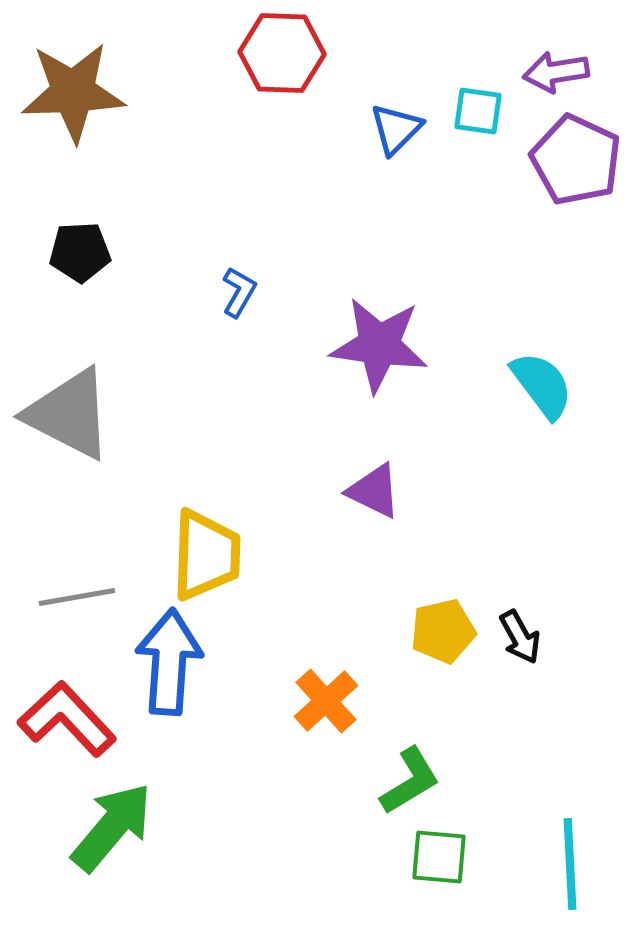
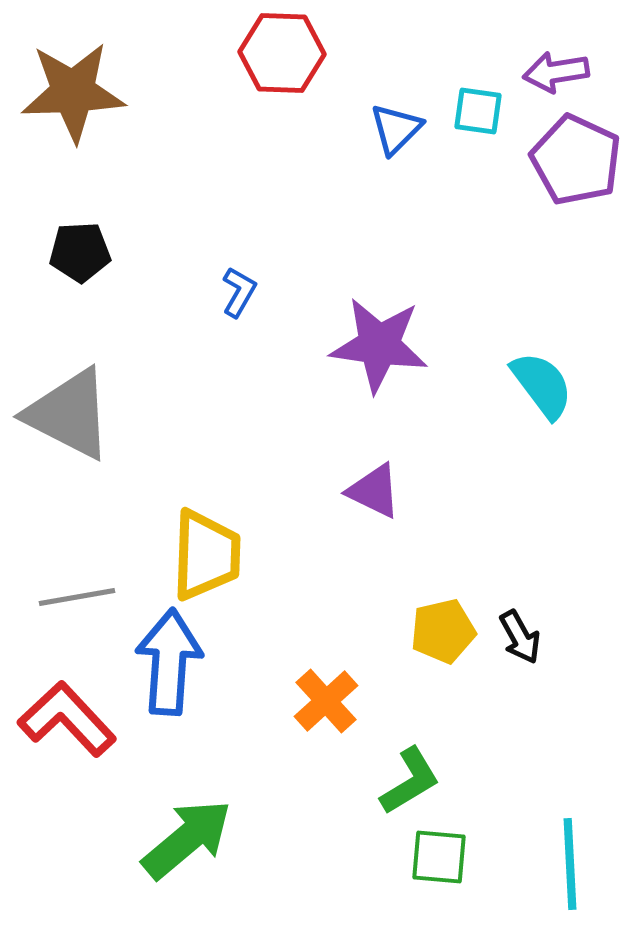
green arrow: moved 75 px right, 12 px down; rotated 10 degrees clockwise
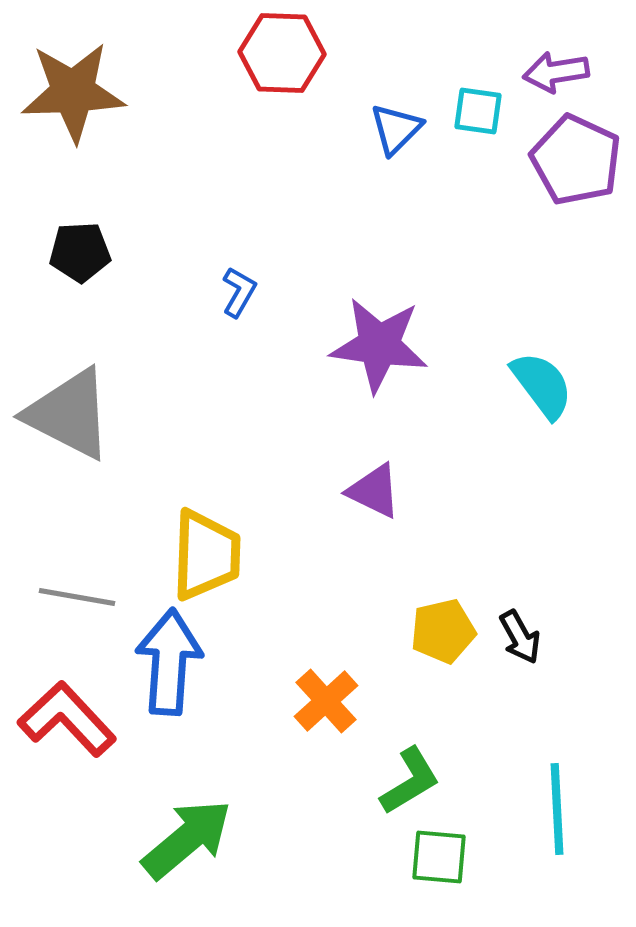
gray line: rotated 20 degrees clockwise
cyan line: moved 13 px left, 55 px up
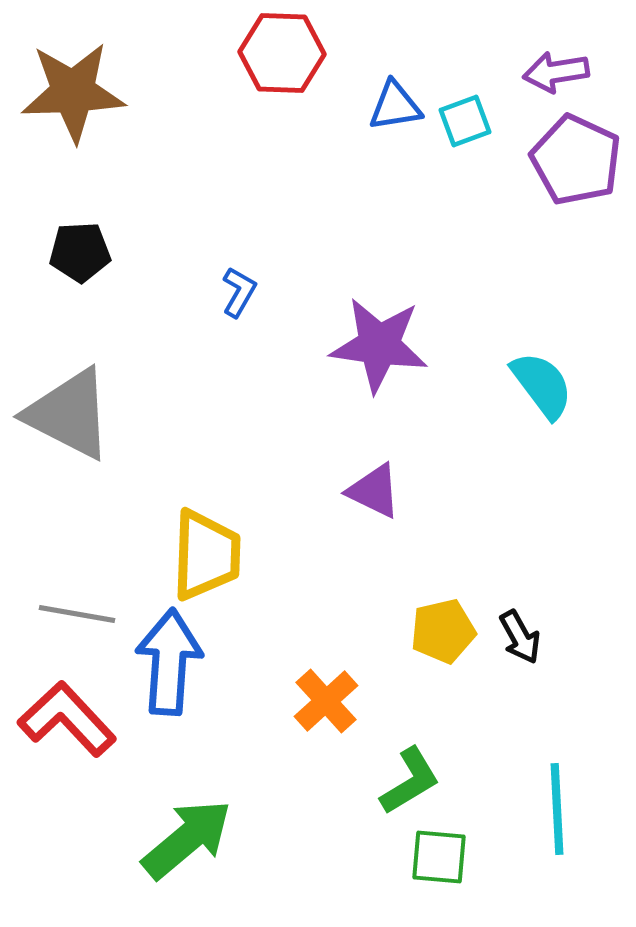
cyan square: moved 13 px left, 10 px down; rotated 28 degrees counterclockwise
blue triangle: moved 1 px left, 23 px up; rotated 36 degrees clockwise
gray line: moved 17 px down
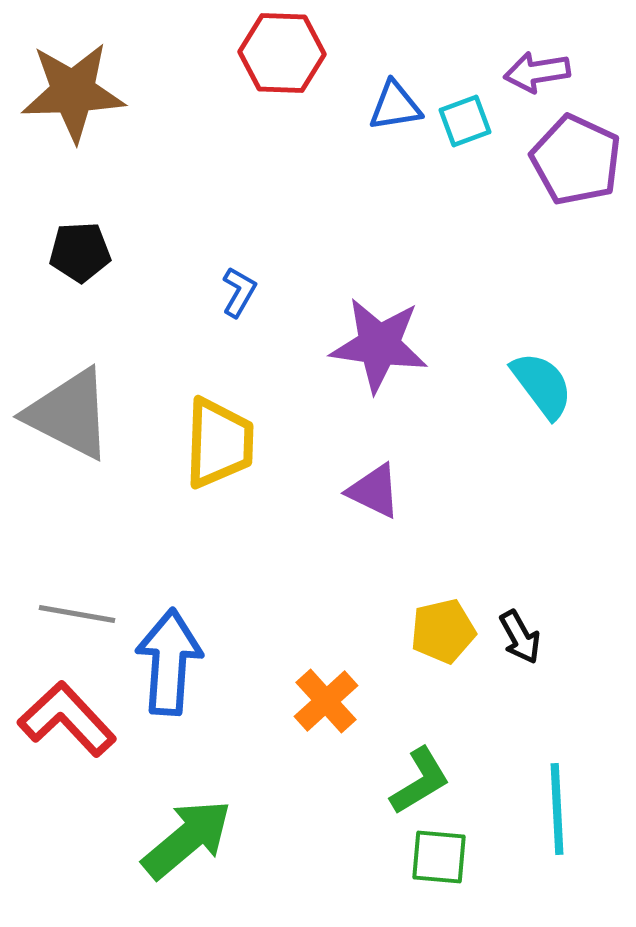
purple arrow: moved 19 px left
yellow trapezoid: moved 13 px right, 112 px up
green L-shape: moved 10 px right
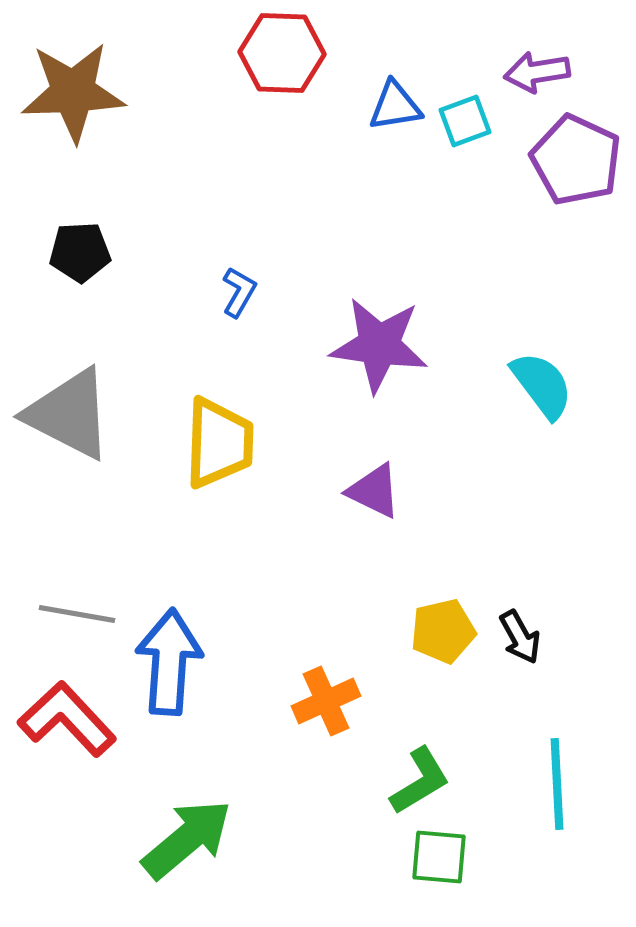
orange cross: rotated 18 degrees clockwise
cyan line: moved 25 px up
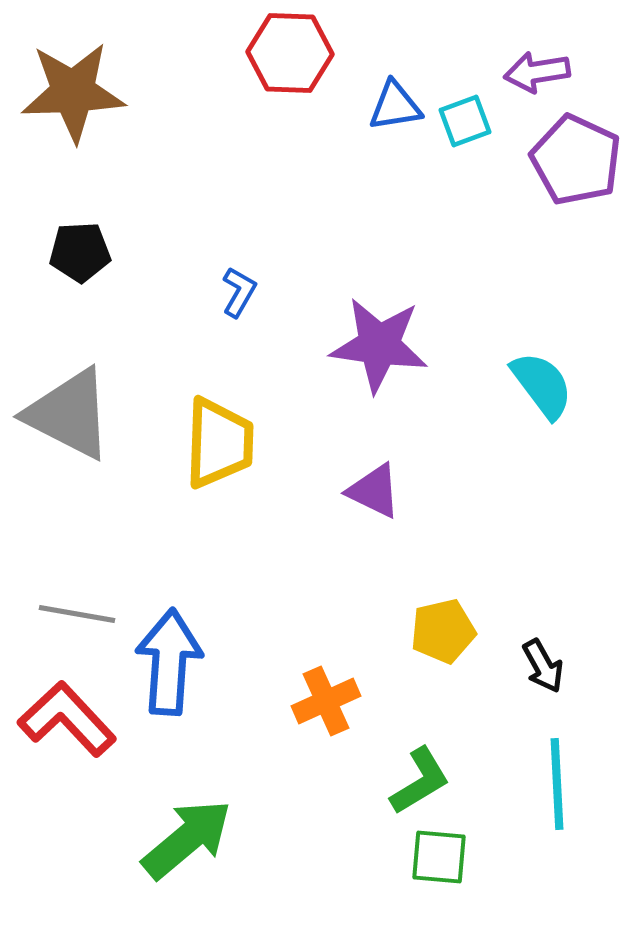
red hexagon: moved 8 px right
black arrow: moved 23 px right, 29 px down
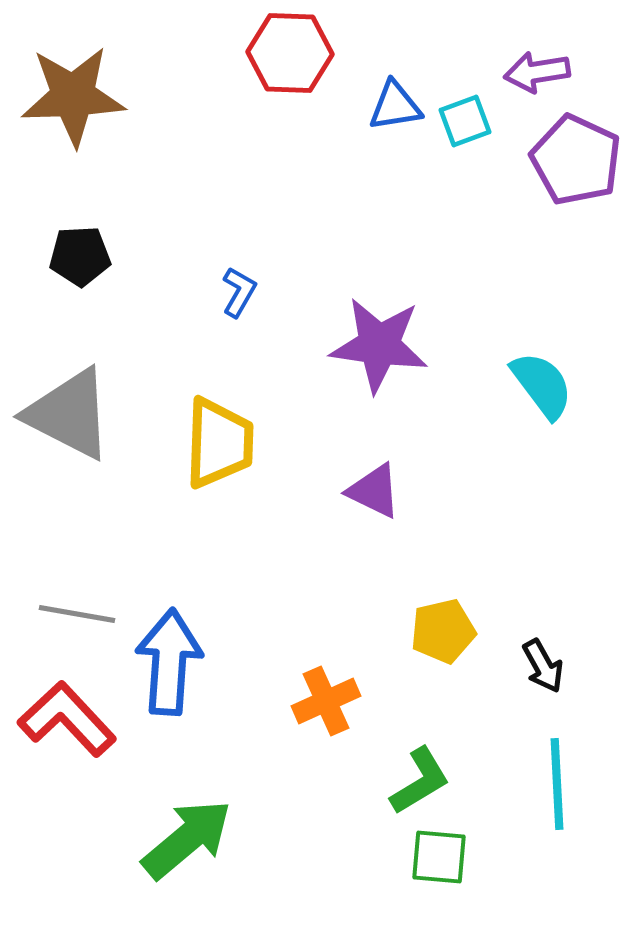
brown star: moved 4 px down
black pentagon: moved 4 px down
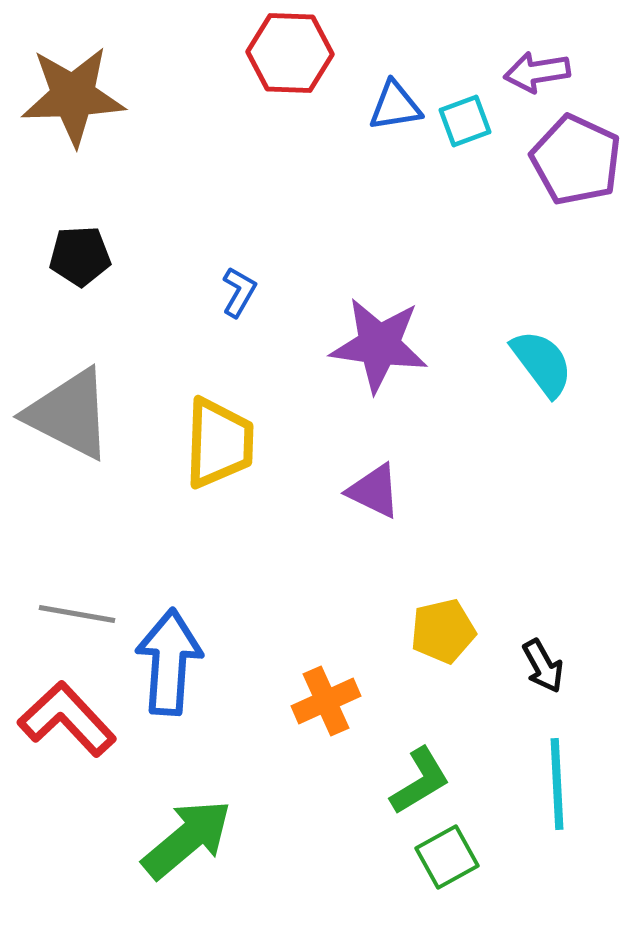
cyan semicircle: moved 22 px up
green square: moved 8 px right; rotated 34 degrees counterclockwise
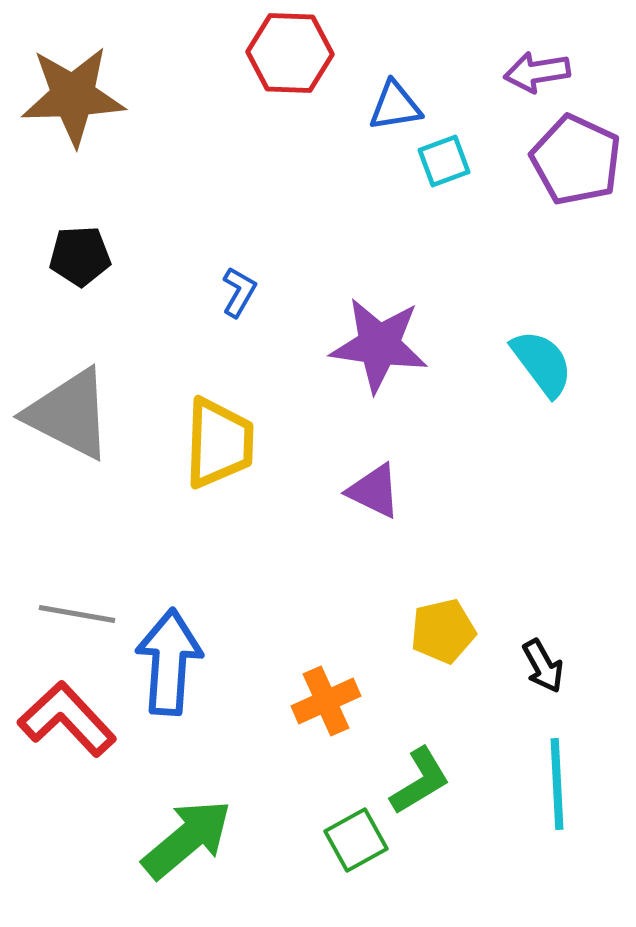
cyan square: moved 21 px left, 40 px down
green square: moved 91 px left, 17 px up
